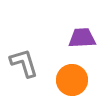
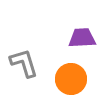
orange circle: moved 1 px left, 1 px up
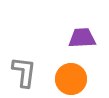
gray L-shape: moved 9 px down; rotated 24 degrees clockwise
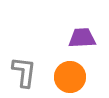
orange circle: moved 1 px left, 2 px up
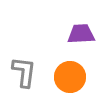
purple trapezoid: moved 1 px left, 4 px up
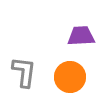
purple trapezoid: moved 2 px down
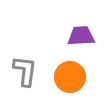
gray L-shape: moved 1 px right, 1 px up
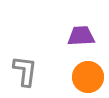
orange circle: moved 18 px right
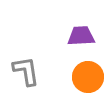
gray L-shape: moved 1 px right; rotated 16 degrees counterclockwise
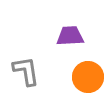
purple trapezoid: moved 11 px left
